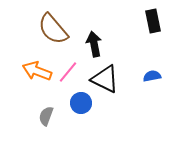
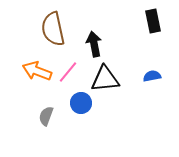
brown semicircle: rotated 28 degrees clockwise
black triangle: rotated 32 degrees counterclockwise
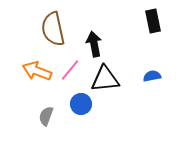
pink line: moved 2 px right, 2 px up
blue circle: moved 1 px down
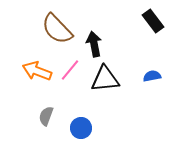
black rectangle: rotated 25 degrees counterclockwise
brown semicircle: moved 4 px right; rotated 32 degrees counterclockwise
blue circle: moved 24 px down
